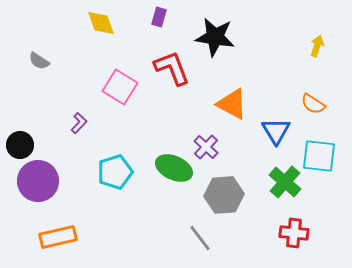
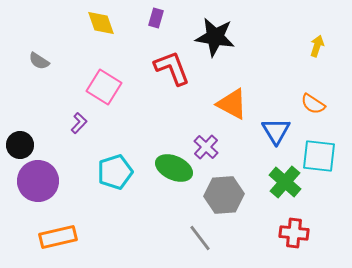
purple rectangle: moved 3 px left, 1 px down
pink square: moved 16 px left
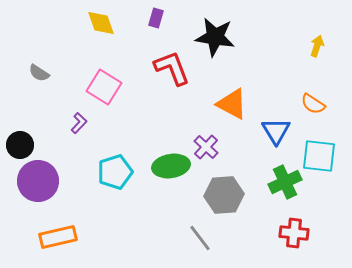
gray semicircle: moved 12 px down
green ellipse: moved 3 px left, 2 px up; rotated 33 degrees counterclockwise
green cross: rotated 24 degrees clockwise
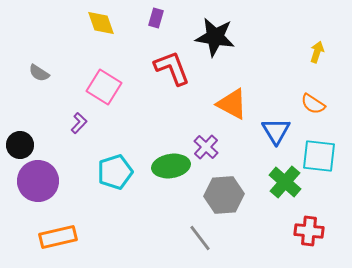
yellow arrow: moved 6 px down
green cross: rotated 24 degrees counterclockwise
red cross: moved 15 px right, 2 px up
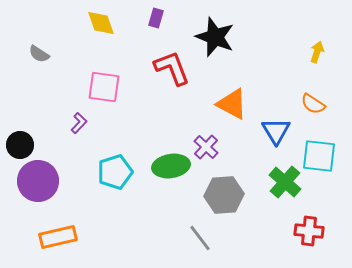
black star: rotated 12 degrees clockwise
gray semicircle: moved 19 px up
pink square: rotated 24 degrees counterclockwise
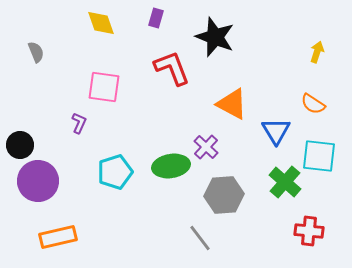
gray semicircle: moved 3 px left, 2 px up; rotated 145 degrees counterclockwise
purple L-shape: rotated 20 degrees counterclockwise
